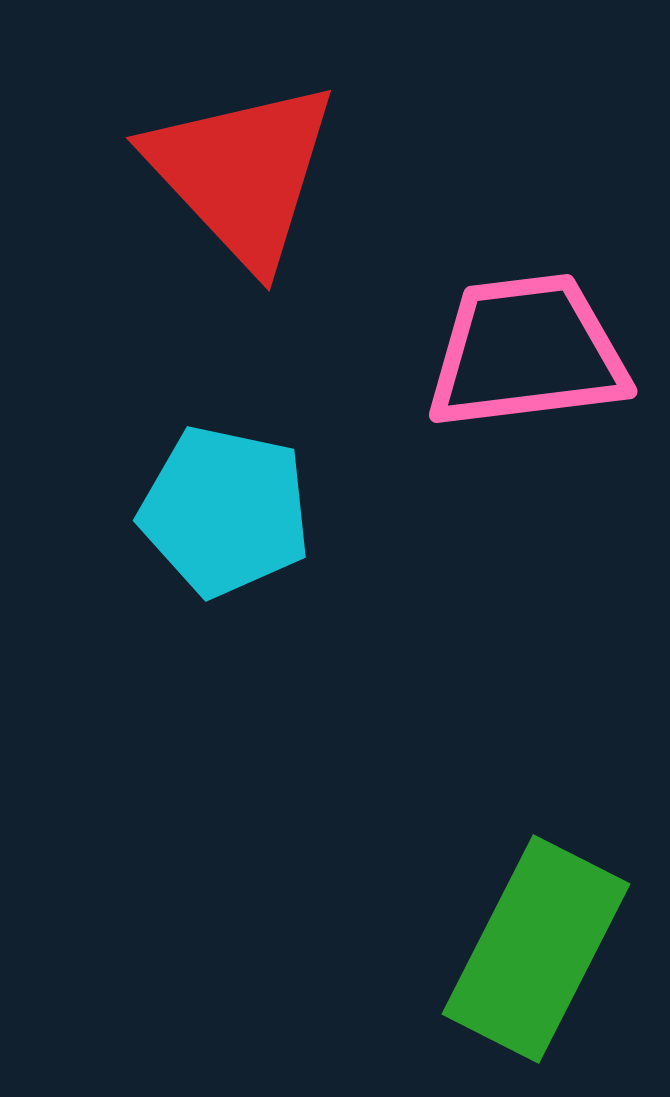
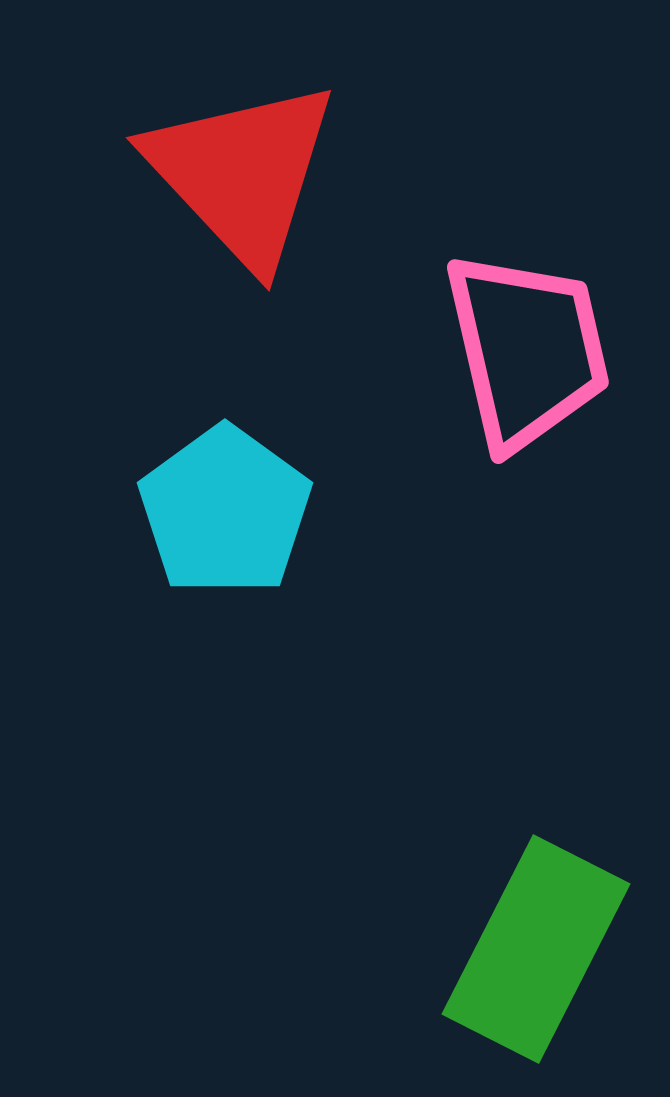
pink trapezoid: moved 2 px up; rotated 84 degrees clockwise
cyan pentagon: rotated 24 degrees clockwise
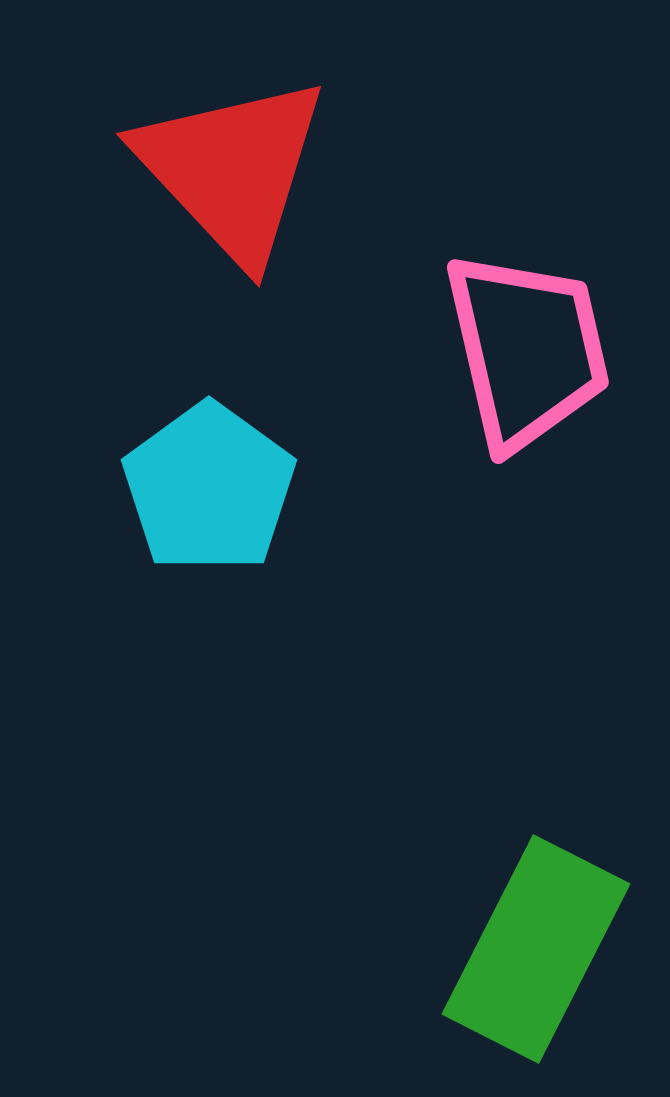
red triangle: moved 10 px left, 4 px up
cyan pentagon: moved 16 px left, 23 px up
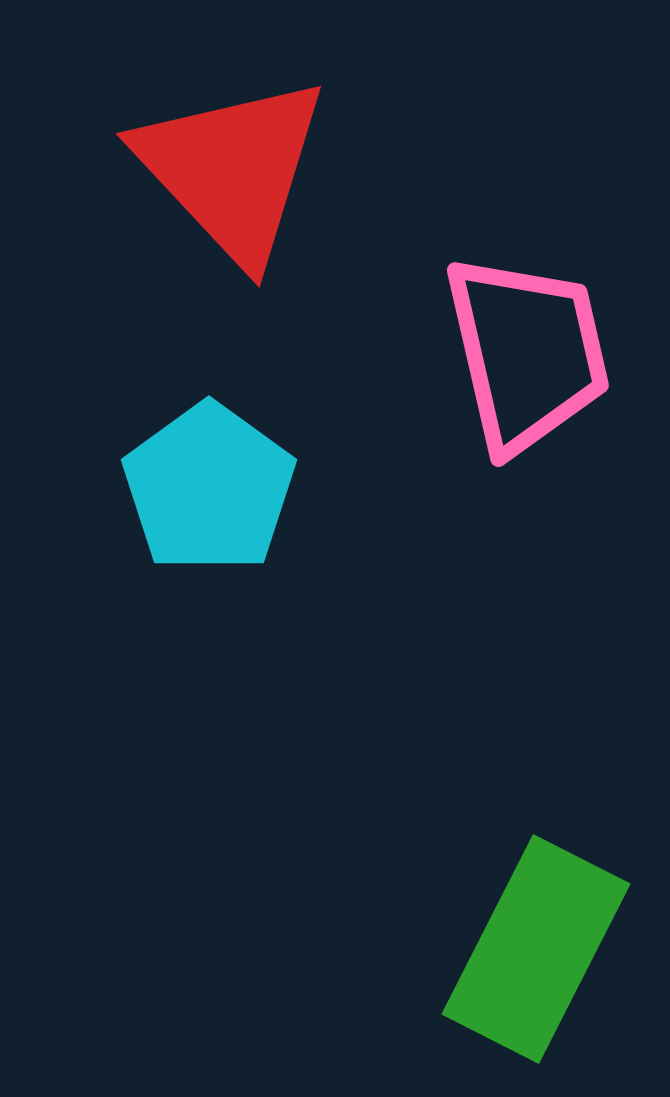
pink trapezoid: moved 3 px down
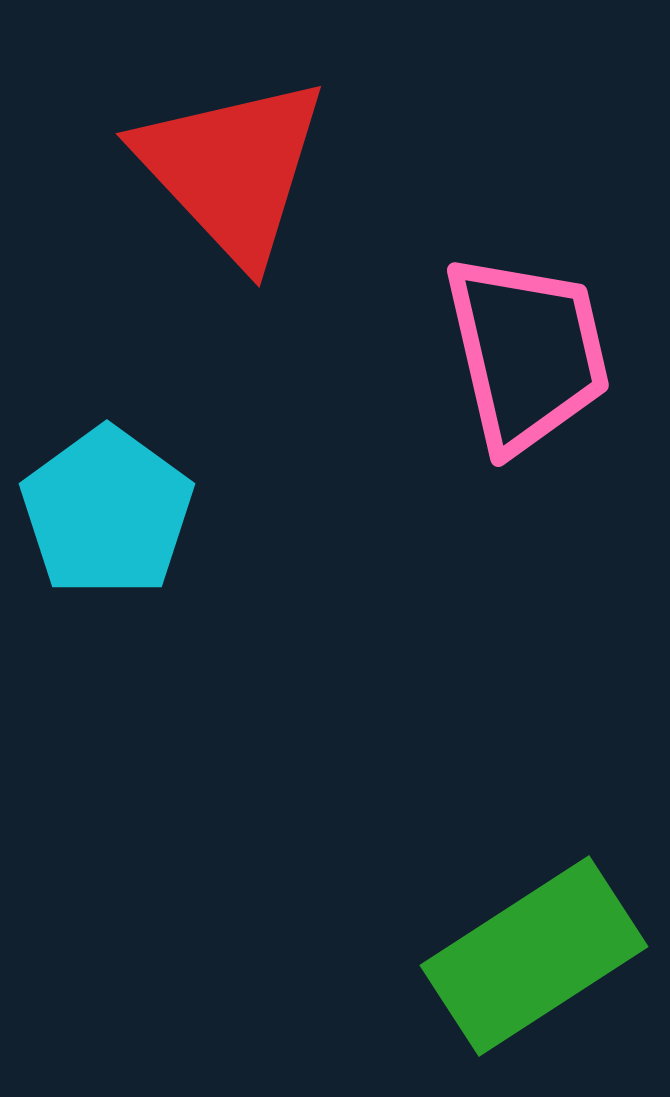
cyan pentagon: moved 102 px left, 24 px down
green rectangle: moved 2 px left, 7 px down; rotated 30 degrees clockwise
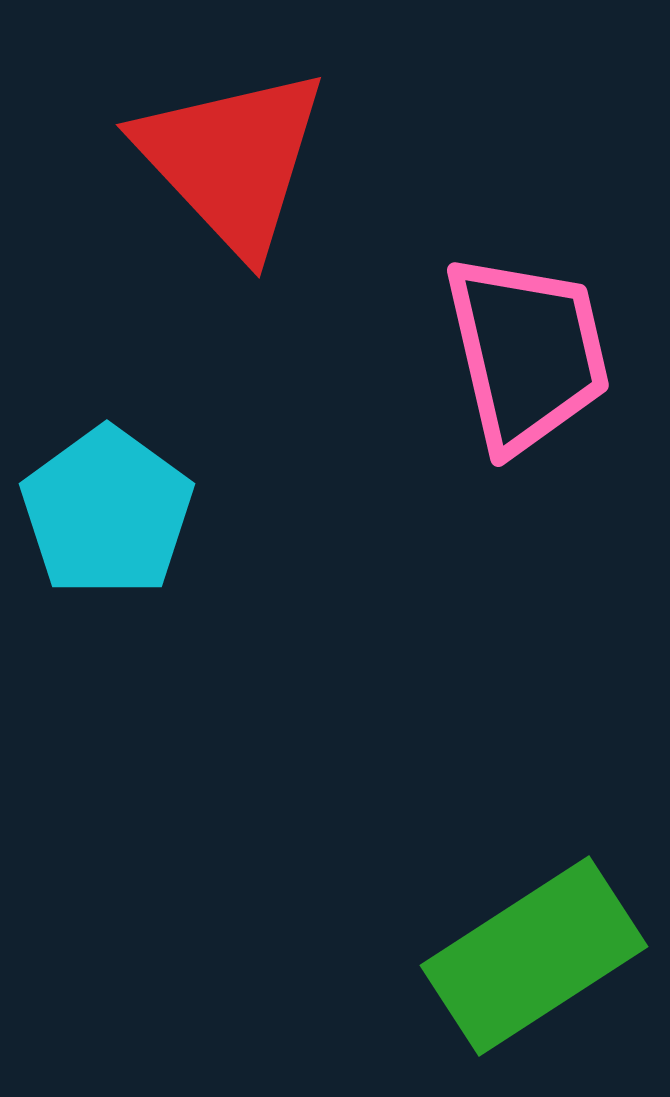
red triangle: moved 9 px up
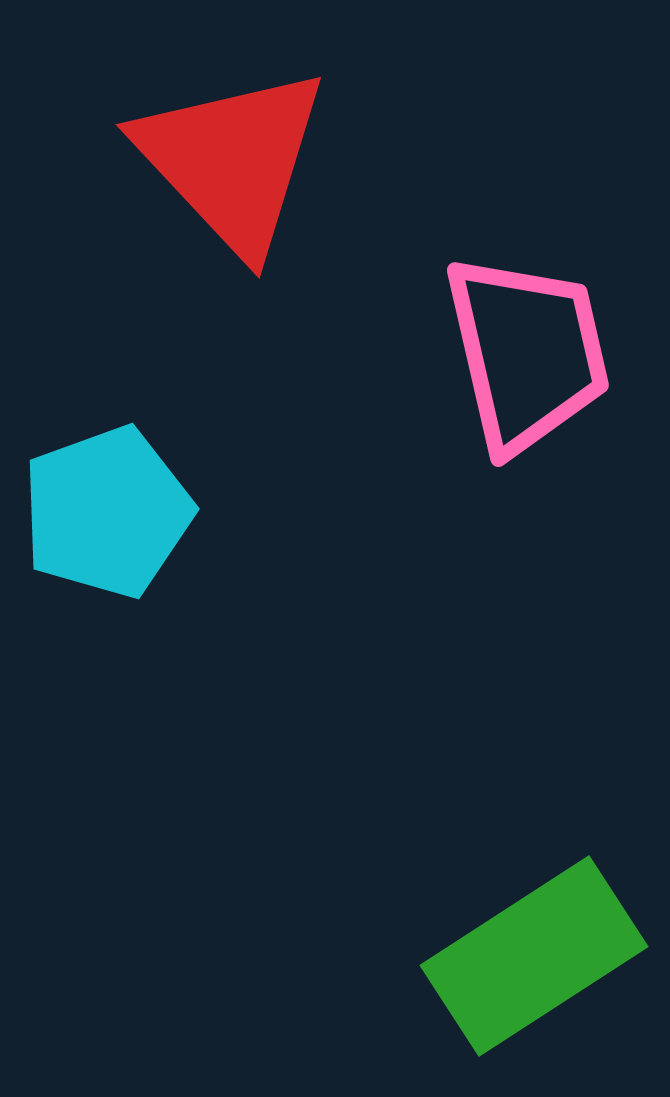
cyan pentagon: rotated 16 degrees clockwise
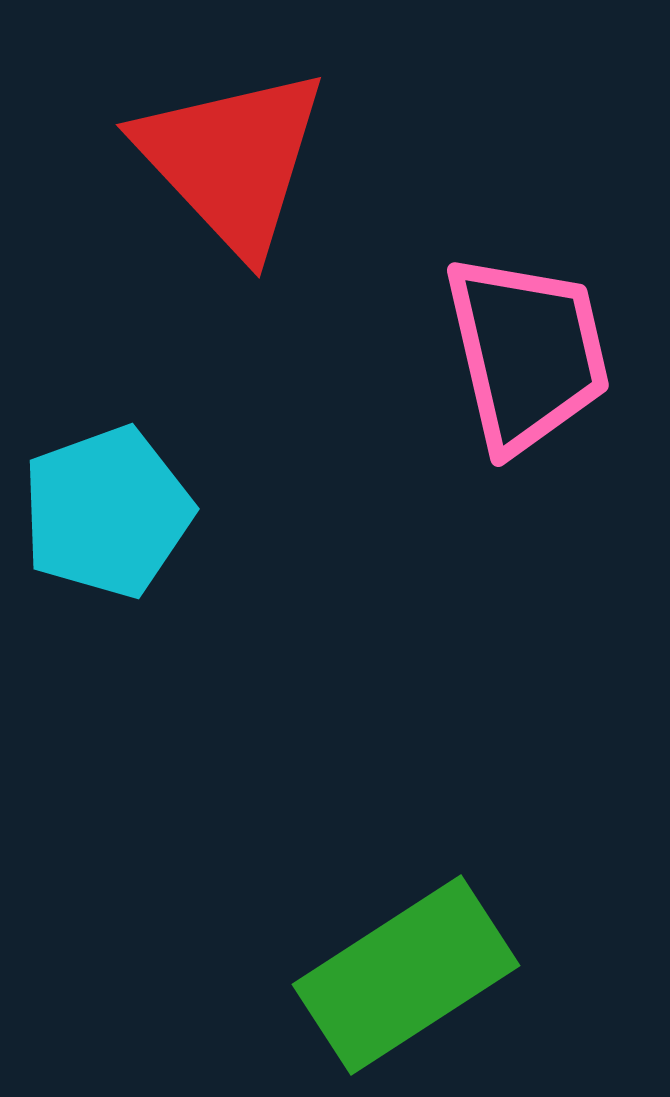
green rectangle: moved 128 px left, 19 px down
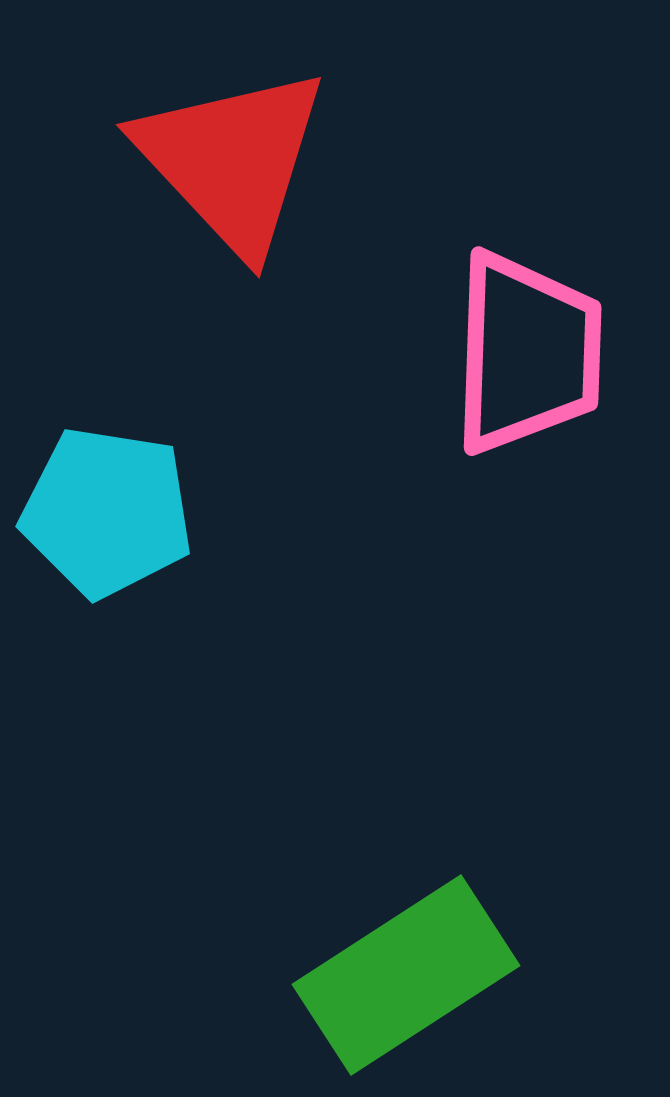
pink trapezoid: rotated 15 degrees clockwise
cyan pentagon: rotated 29 degrees clockwise
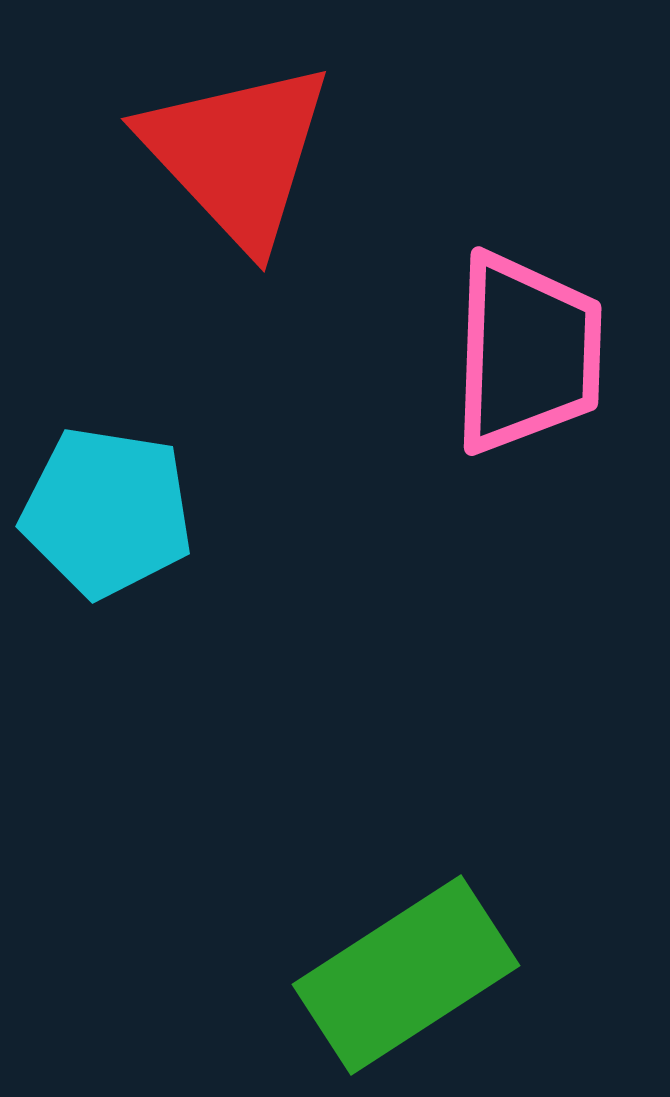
red triangle: moved 5 px right, 6 px up
